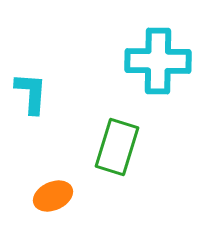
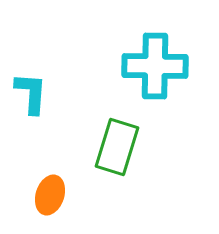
cyan cross: moved 3 px left, 5 px down
orange ellipse: moved 3 px left, 1 px up; rotated 48 degrees counterclockwise
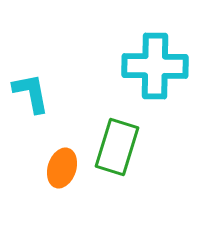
cyan L-shape: rotated 15 degrees counterclockwise
orange ellipse: moved 12 px right, 27 px up
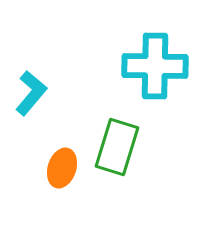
cyan L-shape: rotated 51 degrees clockwise
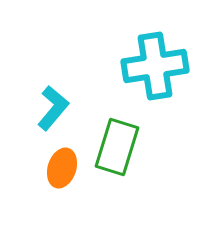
cyan cross: rotated 10 degrees counterclockwise
cyan L-shape: moved 22 px right, 15 px down
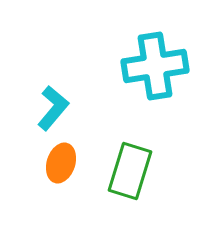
green rectangle: moved 13 px right, 24 px down
orange ellipse: moved 1 px left, 5 px up
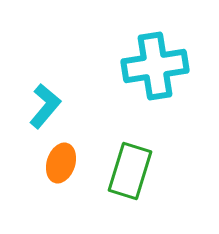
cyan L-shape: moved 8 px left, 2 px up
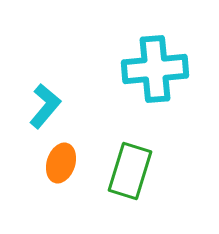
cyan cross: moved 3 px down; rotated 4 degrees clockwise
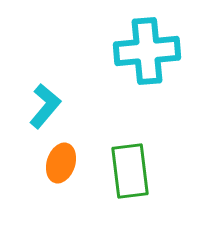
cyan cross: moved 8 px left, 18 px up
green rectangle: rotated 24 degrees counterclockwise
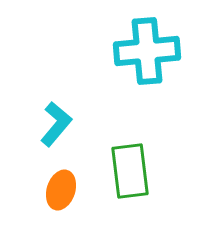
cyan L-shape: moved 11 px right, 18 px down
orange ellipse: moved 27 px down
